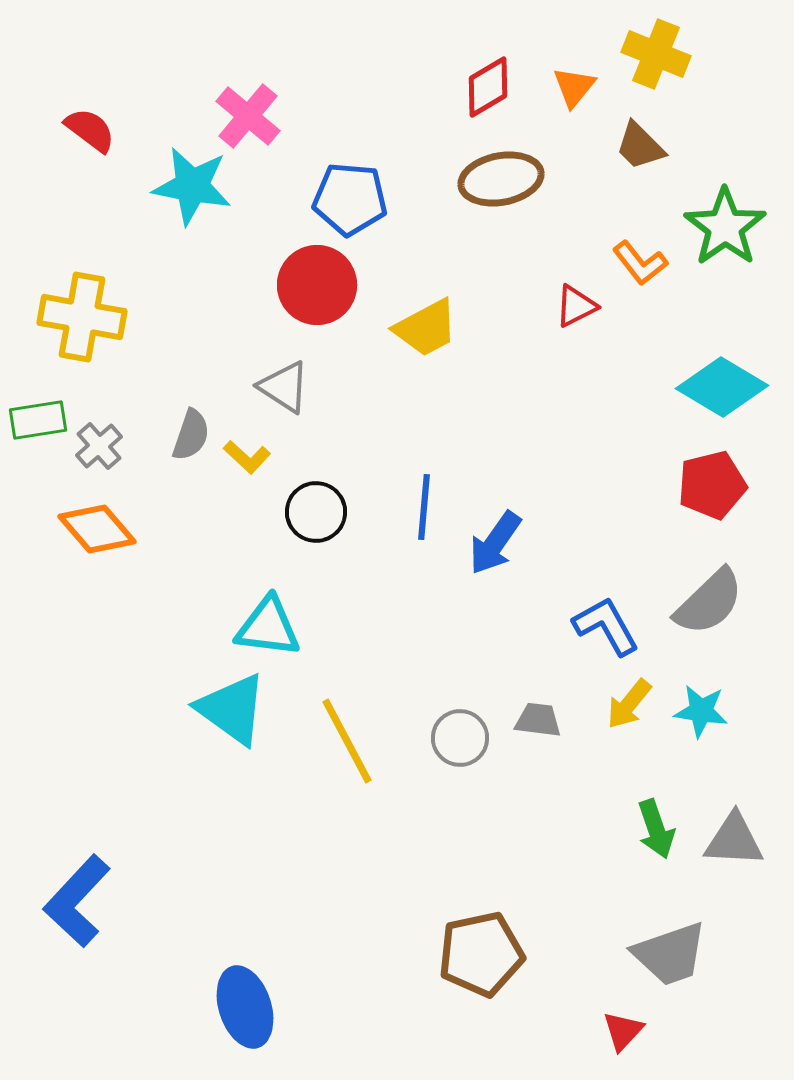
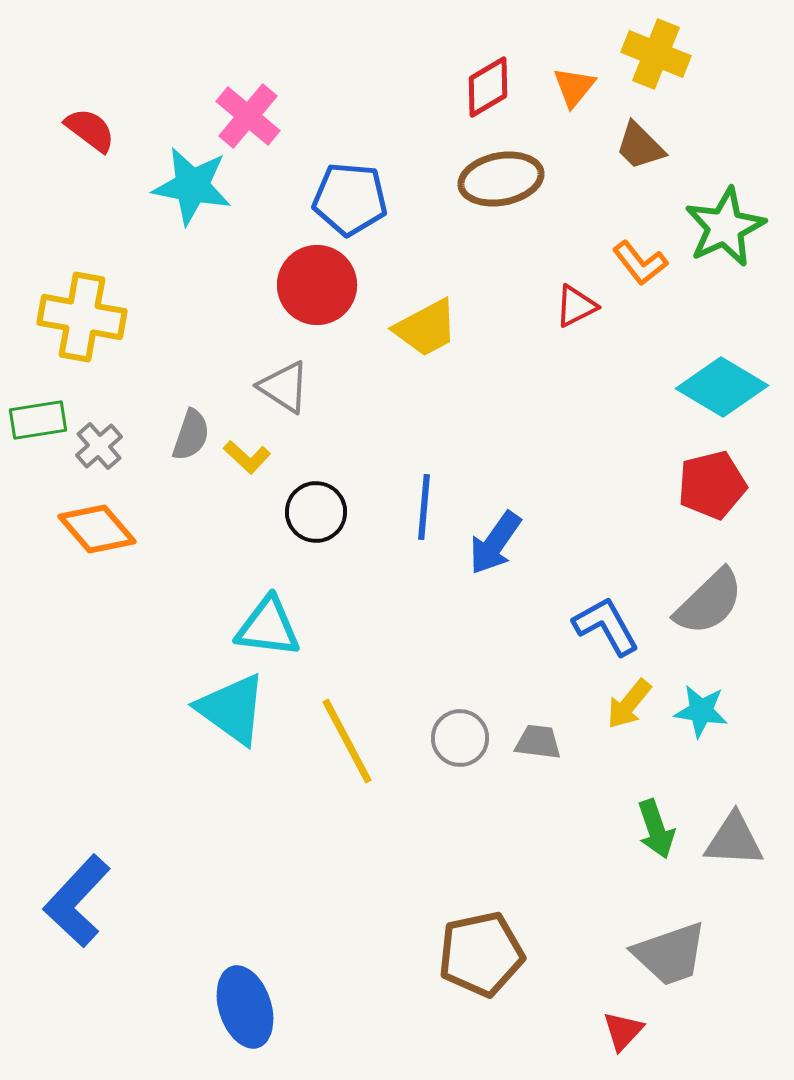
green star at (725, 227): rotated 10 degrees clockwise
gray trapezoid at (538, 720): moved 22 px down
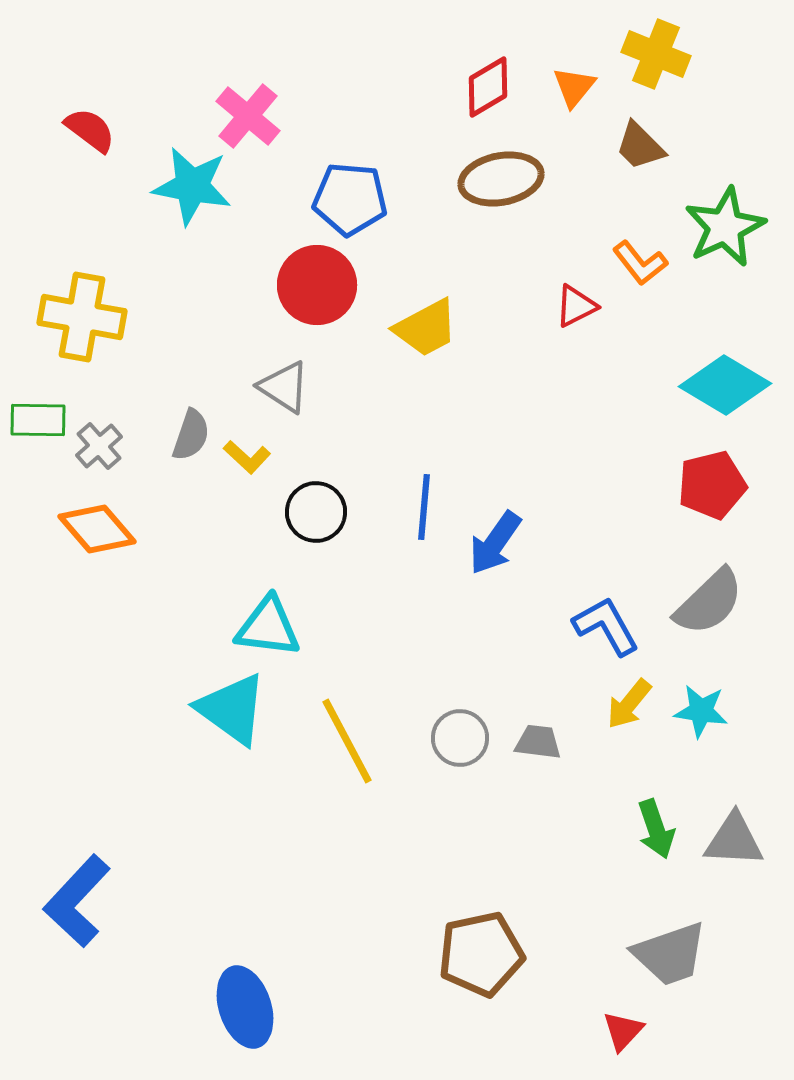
cyan diamond at (722, 387): moved 3 px right, 2 px up
green rectangle at (38, 420): rotated 10 degrees clockwise
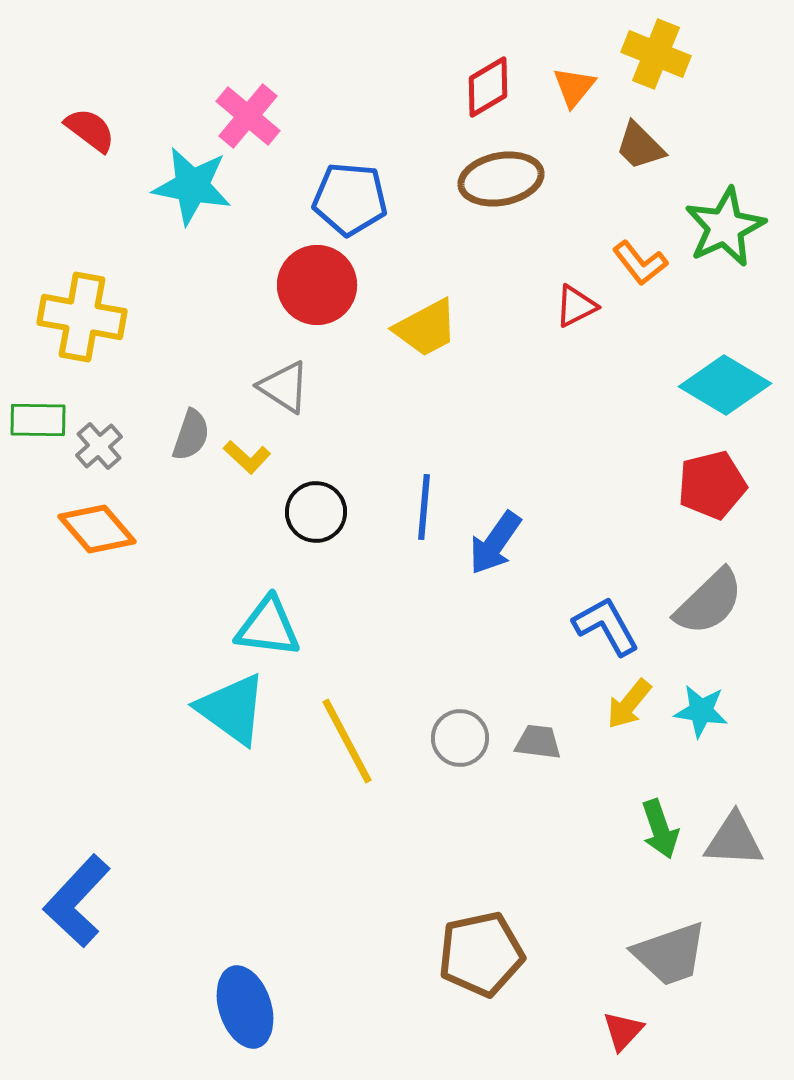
green arrow at (656, 829): moved 4 px right
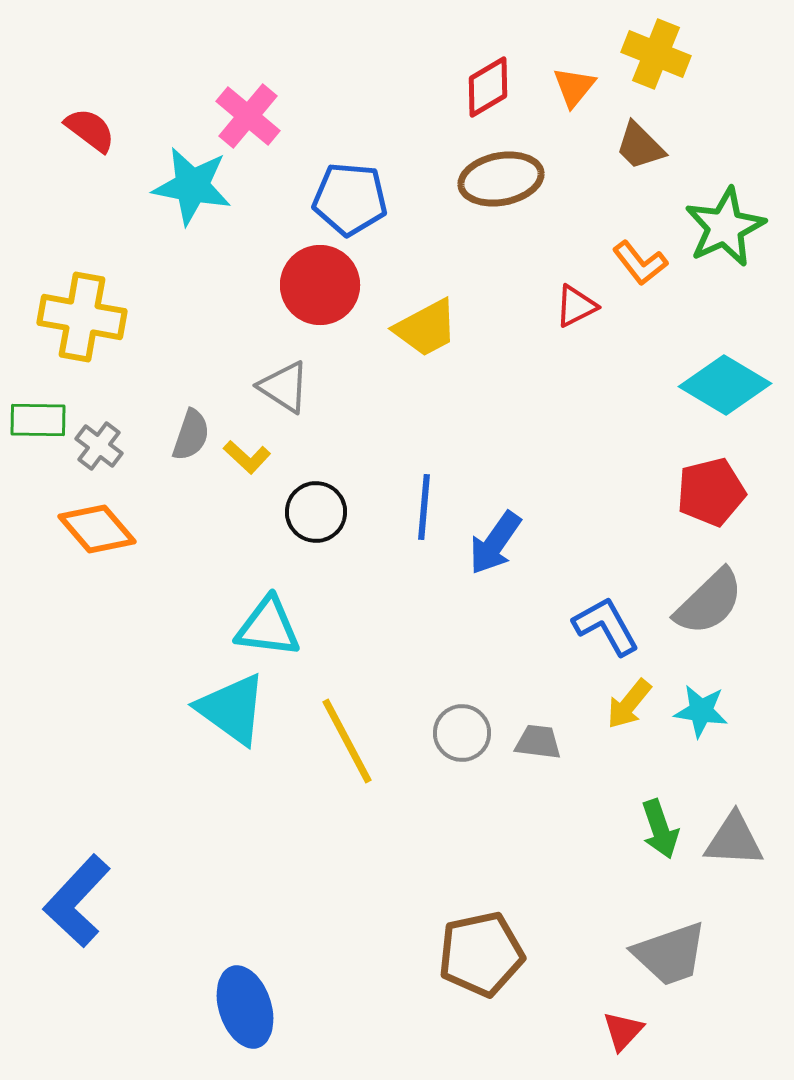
red circle at (317, 285): moved 3 px right
gray cross at (99, 446): rotated 12 degrees counterclockwise
red pentagon at (712, 485): moved 1 px left, 7 px down
gray circle at (460, 738): moved 2 px right, 5 px up
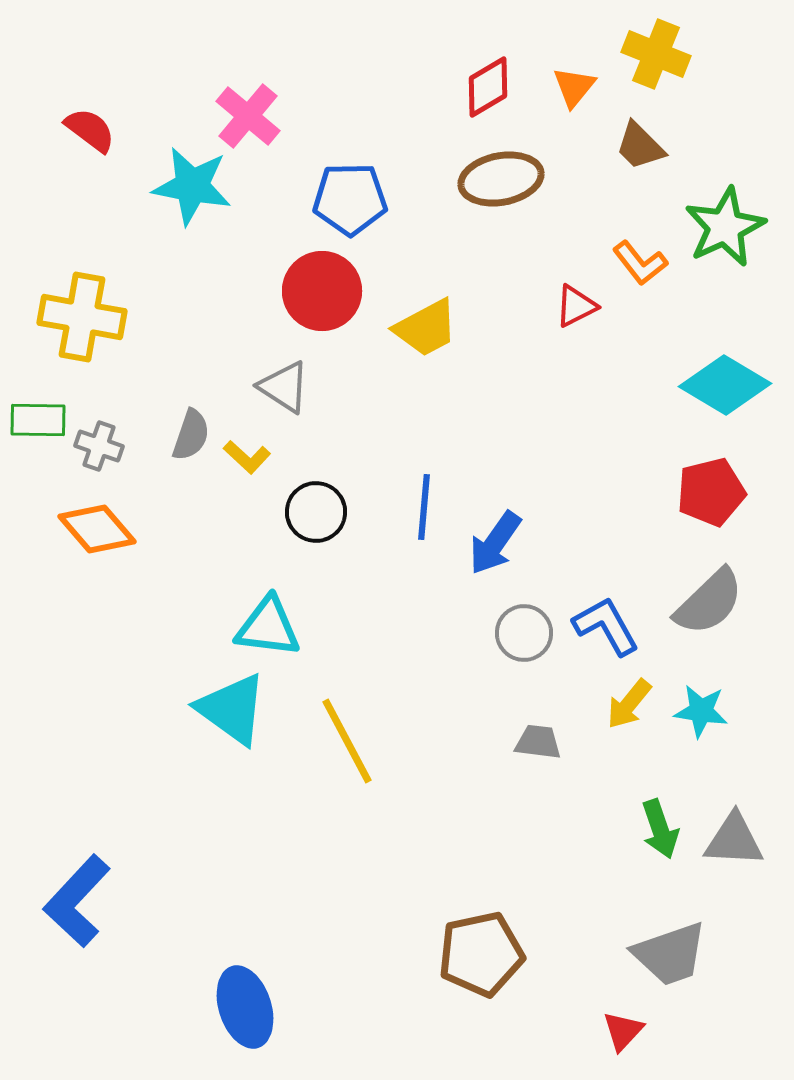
blue pentagon at (350, 199): rotated 6 degrees counterclockwise
red circle at (320, 285): moved 2 px right, 6 px down
gray cross at (99, 446): rotated 18 degrees counterclockwise
gray circle at (462, 733): moved 62 px right, 100 px up
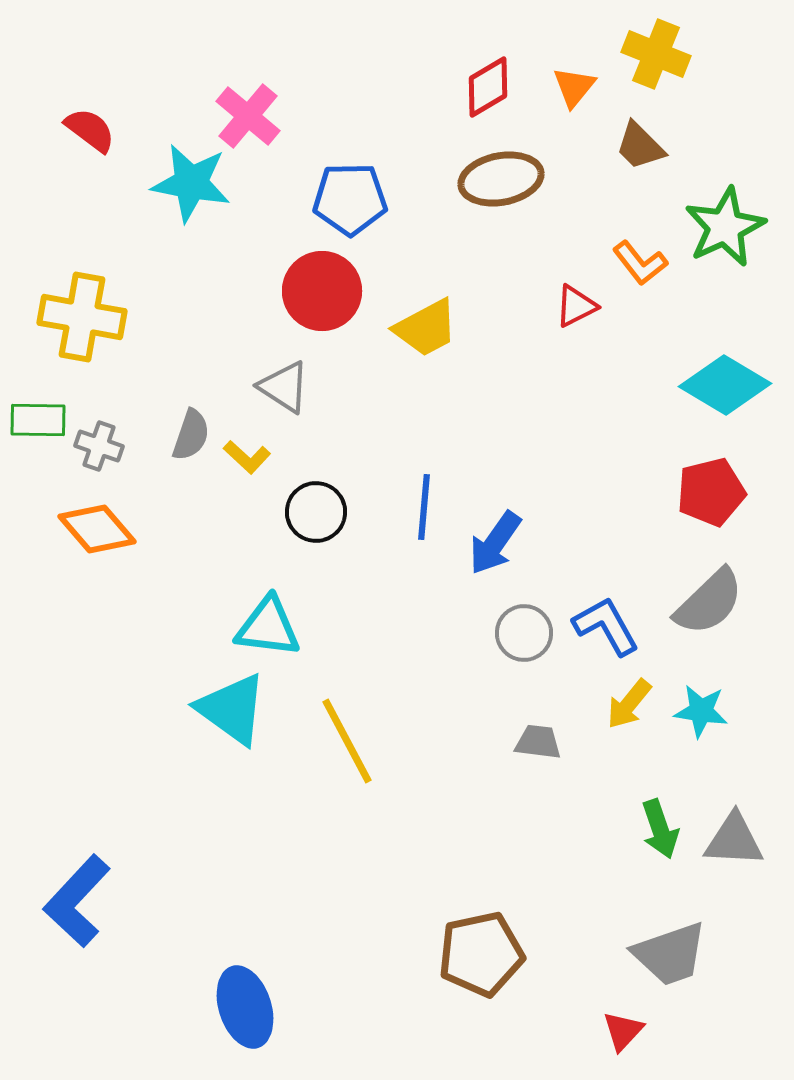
cyan star at (192, 186): moved 1 px left, 3 px up
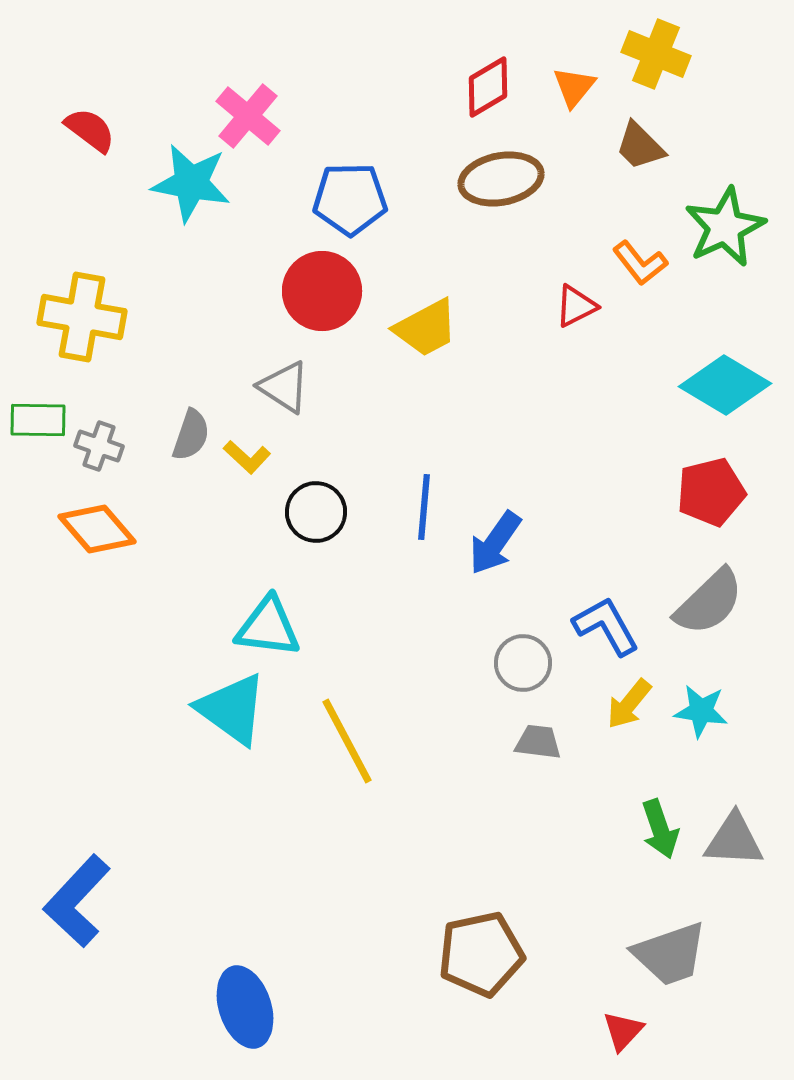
gray circle at (524, 633): moved 1 px left, 30 px down
